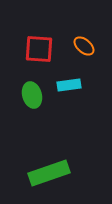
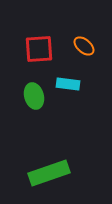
red square: rotated 8 degrees counterclockwise
cyan rectangle: moved 1 px left, 1 px up; rotated 15 degrees clockwise
green ellipse: moved 2 px right, 1 px down
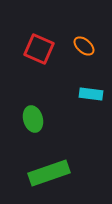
red square: rotated 28 degrees clockwise
cyan rectangle: moved 23 px right, 10 px down
green ellipse: moved 1 px left, 23 px down
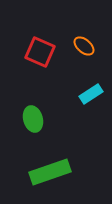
red square: moved 1 px right, 3 px down
cyan rectangle: rotated 40 degrees counterclockwise
green rectangle: moved 1 px right, 1 px up
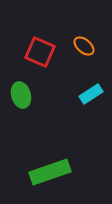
green ellipse: moved 12 px left, 24 px up
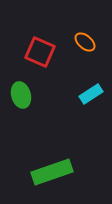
orange ellipse: moved 1 px right, 4 px up
green rectangle: moved 2 px right
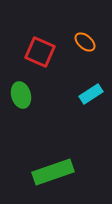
green rectangle: moved 1 px right
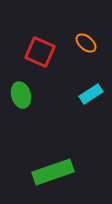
orange ellipse: moved 1 px right, 1 px down
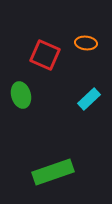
orange ellipse: rotated 35 degrees counterclockwise
red square: moved 5 px right, 3 px down
cyan rectangle: moved 2 px left, 5 px down; rotated 10 degrees counterclockwise
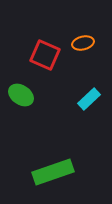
orange ellipse: moved 3 px left; rotated 20 degrees counterclockwise
green ellipse: rotated 40 degrees counterclockwise
